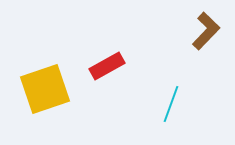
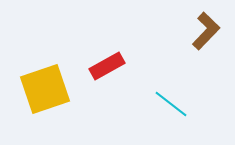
cyan line: rotated 72 degrees counterclockwise
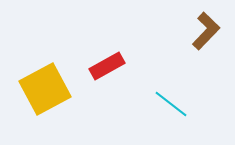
yellow square: rotated 9 degrees counterclockwise
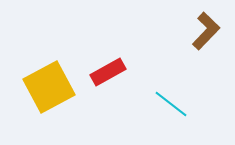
red rectangle: moved 1 px right, 6 px down
yellow square: moved 4 px right, 2 px up
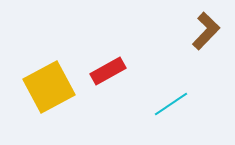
red rectangle: moved 1 px up
cyan line: rotated 72 degrees counterclockwise
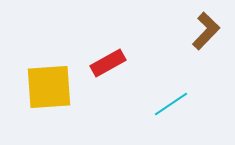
red rectangle: moved 8 px up
yellow square: rotated 24 degrees clockwise
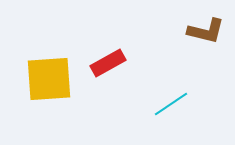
brown L-shape: rotated 60 degrees clockwise
yellow square: moved 8 px up
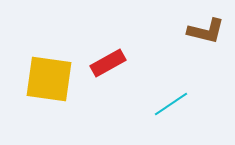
yellow square: rotated 12 degrees clockwise
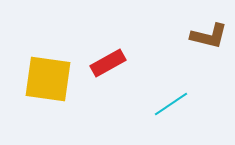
brown L-shape: moved 3 px right, 5 px down
yellow square: moved 1 px left
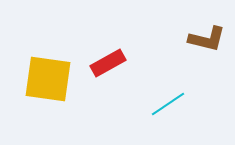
brown L-shape: moved 2 px left, 3 px down
cyan line: moved 3 px left
